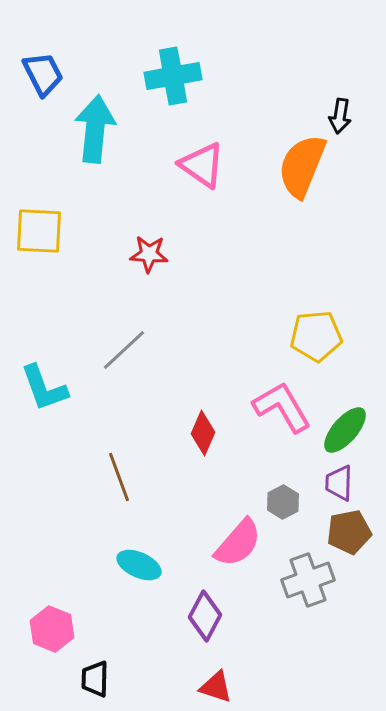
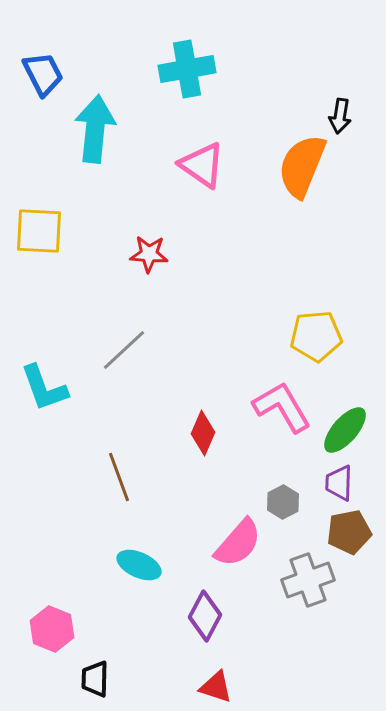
cyan cross: moved 14 px right, 7 px up
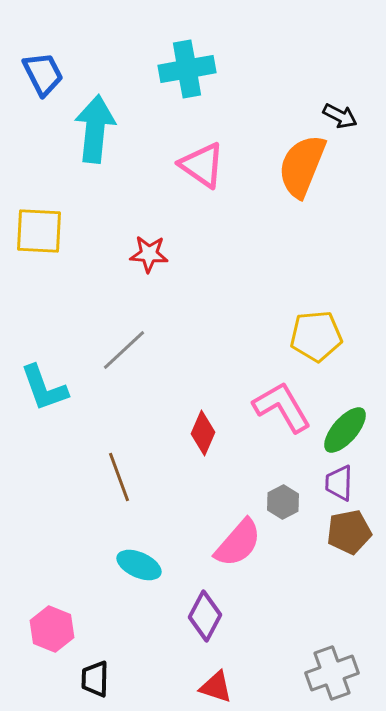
black arrow: rotated 72 degrees counterclockwise
gray cross: moved 24 px right, 93 px down
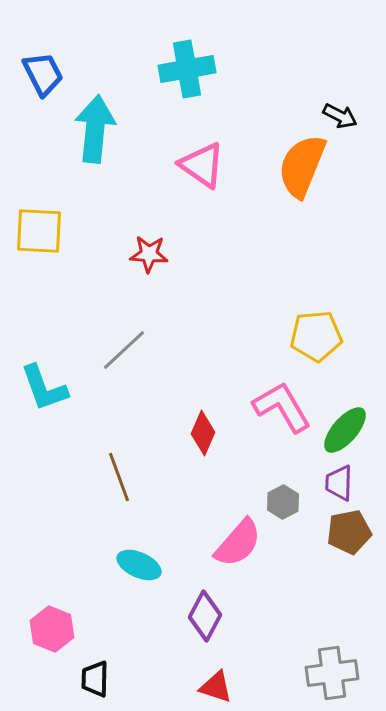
gray cross: rotated 12 degrees clockwise
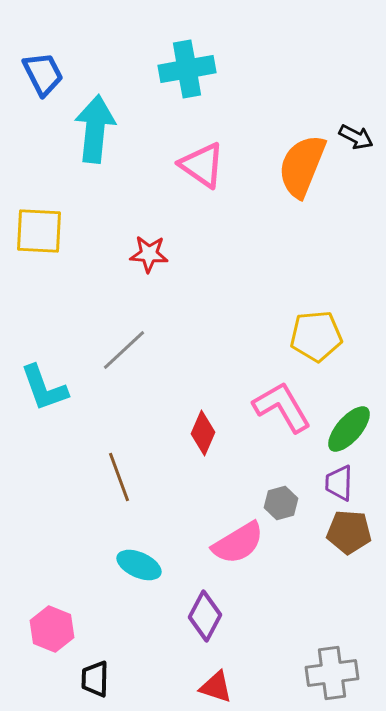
black arrow: moved 16 px right, 21 px down
green ellipse: moved 4 px right, 1 px up
gray hexagon: moved 2 px left, 1 px down; rotated 12 degrees clockwise
brown pentagon: rotated 15 degrees clockwise
pink semicircle: rotated 18 degrees clockwise
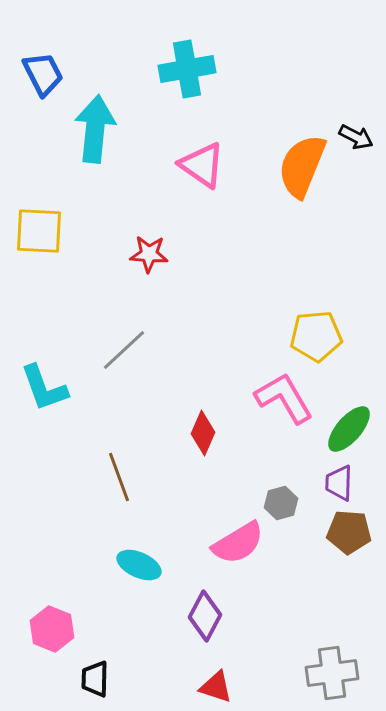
pink L-shape: moved 2 px right, 9 px up
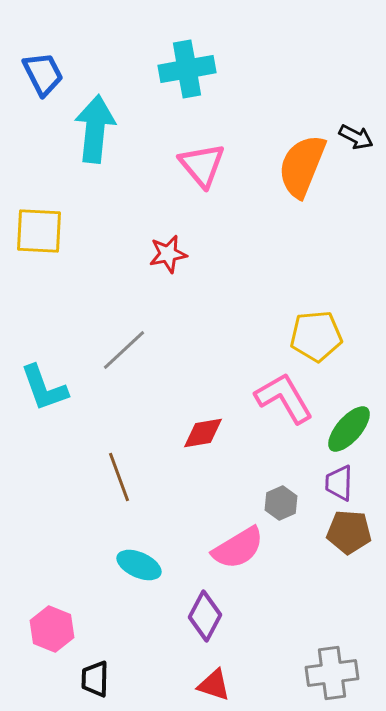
pink triangle: rotated 15 degrees clockwise
red star: moved 19 px right; rotated 15 degrees counterclockwise
red diamond: rotated 57 degrees clockwise
gray hexagon: rotated 8 degrees counterclockwise
pink semicircle: moved 5 px down
red triangle: moved 2 px left, 2 px up
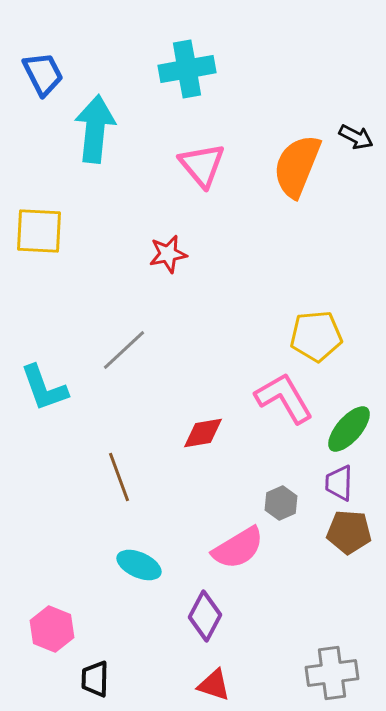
orange semicircle: moved 5 px left
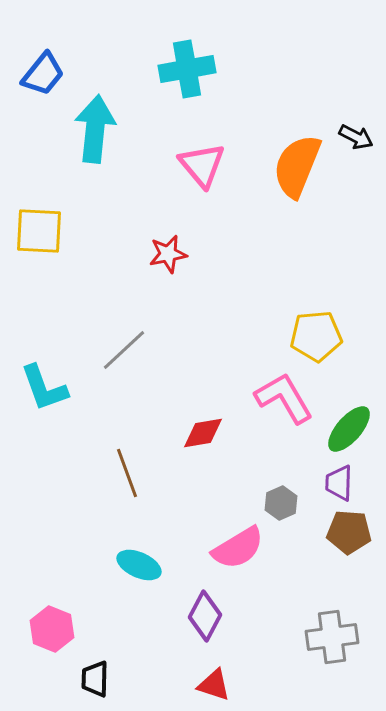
blue trapezoid: rotated 66 degrees clockwise
brown line: moved 8 px right, 4 px up
gray cross: moved 36 px up
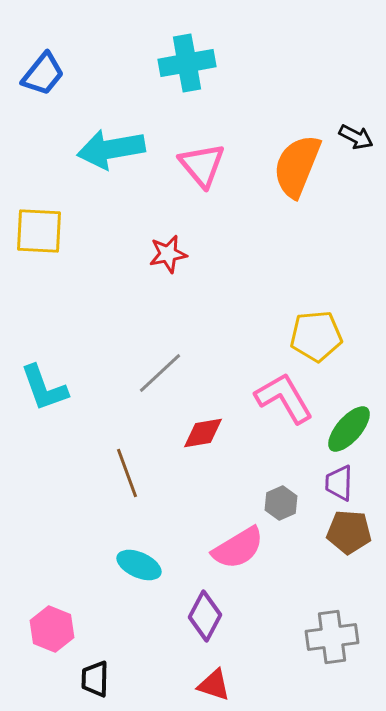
cyan cross: moved 6 px up
cyan arrow: moved 16 px right, 20 px down; rotated 106 degrees counterclockwise
gray line: moved 36 px right, 23 px down
